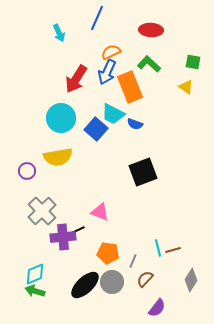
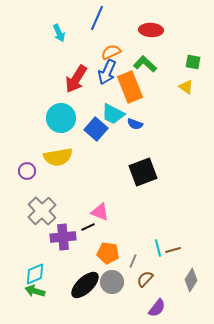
green L-shape: moved 4 px left
black line: moved 10 px right, 3 px up
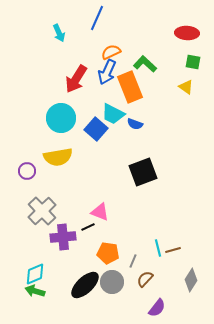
red ellipse: moved 36 px right, 3 px down
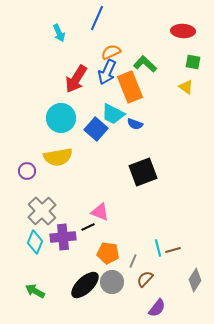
red ellipse: moved 4 px left, 2 px up
cyan diamond: moved 32 px up; rotated 45 degrees counterclockwise
gray diamond: moved 4 px right
green arrow: rotated 12 degrees clockwise
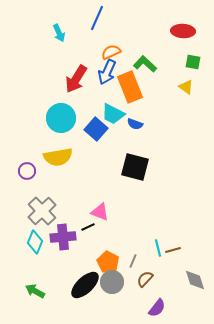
black square: moved 8 px left, 5 px up; rotated 36 degrees clockwise
orange pentagon: moved 9 px down; rotated 20 degrees clockwise
gray diamond: rotated 50 degrees counterclockwise
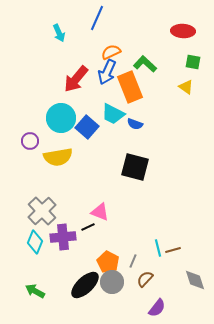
red arrow: rotated 8 degrees clockwise
blue square: moved 9 px left, 2 px up
purple circle: moved 3 px right, 30 px up
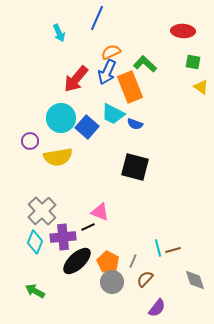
yellow triangle: moved 15 px right
black ellipse: moved 8 px left, 24 px up
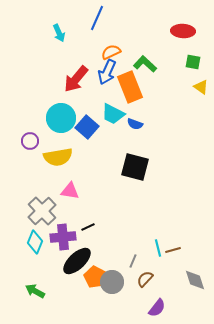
pink triangle: moved 30 px left, 21 px up; rotated 12 degrees counterclockwise
orange pentagon: moved 13 px left, 15 px down
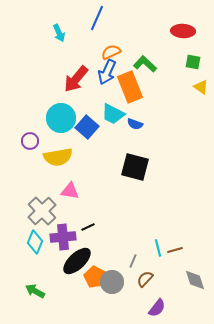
brown line: moved 2 px right
